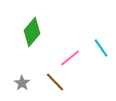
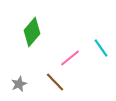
gray star: moved 3 px left, 1 px down; rotated 14 degrees clockwise
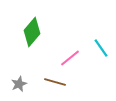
brown line: rotated 30 degrees counterclockwise
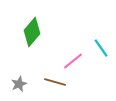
pink line: moved 3 px right, 3 px down
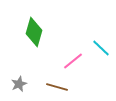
green diamond: moved 2 px right; rotated 24 degrees counterclockwise
cyan line: rotated 12 degrees counterclockwise
brown line: moved 2 px right, 5 px down
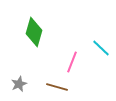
pink line: moved 1 px left, 1 px down; rotated 30 degrees counterclockwise
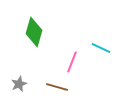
cyan line: rotated 18 degrees counterclockwise
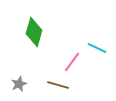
cyan line: moved 4 px left
pink line: rotated 15 degrees clockwise
brown line: moved 1 px right, 2 px up
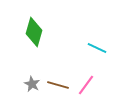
pink line: moved 14 px right, 23 px down
gray star: moved 13 px right; rotated 21 degrees counterclockwise
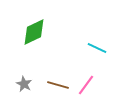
green diamond: rotated 48 degrees clockwise
gray star: moved 8 px left
